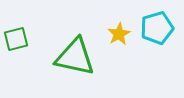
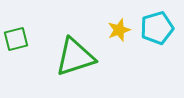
yellow star: moved 4 px up; rotated 10 degrees clockwise
green triangle: rotated 30 degrees counterclockwise
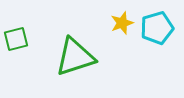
yellow star: moved 3 px right, 7 px up
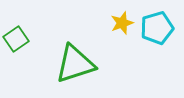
green square: rotated 20 degrees counterclockwise
green triangle: moved 7 px down
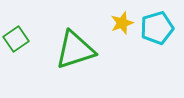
green triangle: moved 14 px up
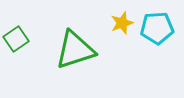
cyan pentagon: rotated 12 degrees clockwise
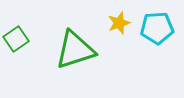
yellow star: moved 3 px left
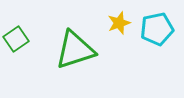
cyan pentagon: moved 1 px down; rotated 8 degrees counterclockwise
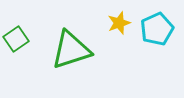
cyan pentagon: rotated 12 degrees counterclockwise
green triangle: moved 4 px left
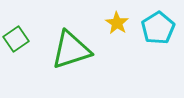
yellow star: moved 2 px left; rotated 20 degrees counterclockwise
cyan pentagon: moved 1 px right, 1 px up; rotated 8 degrees counterclockwise
